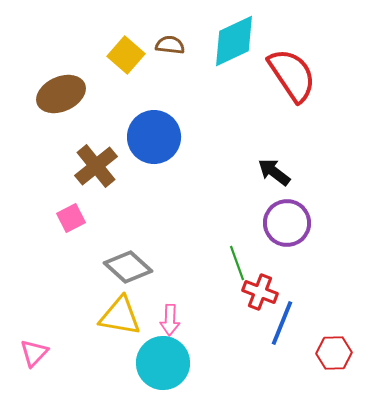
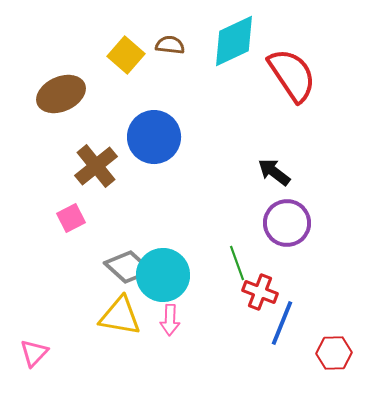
cyan circle: moved 88 px up
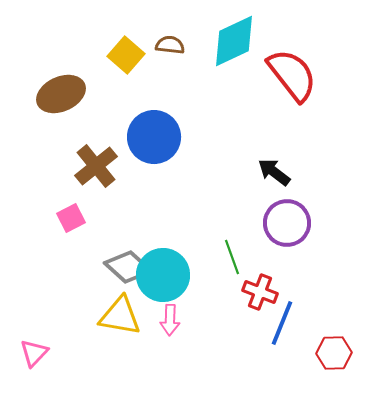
red semicircle: rotated 4 degrees counterclockwise
green line: moved 5 px left, 6 px up
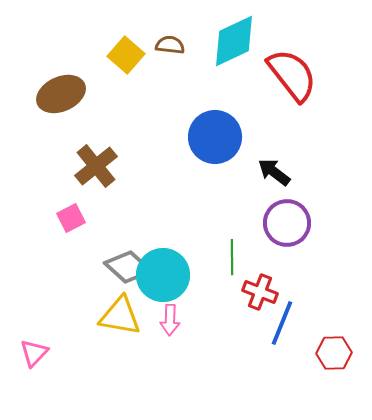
blue circle: moved 61 px right
green line: rotated 20 degrees clockwise
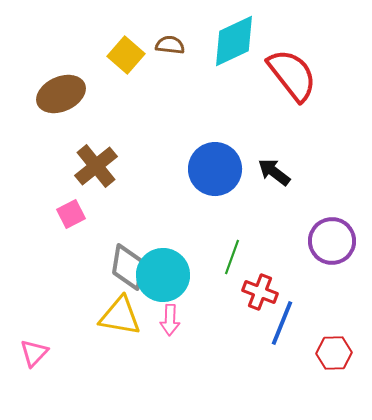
blue circle: moved 32 px down
pink square: moved 4 px up
purple circle: moved 45 px right, 18 px down
green line: rotated 20 degrees clockwise
gray diamond: rotated 57 degrees clockwise
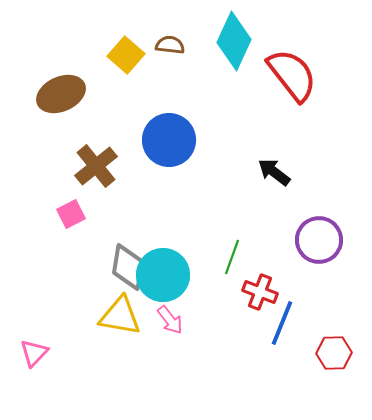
cyan diamond: rotated 40 degrees counterclockwise
blue circle: moved 46 px left, 29 px up
purple circle: moved 13 px left, 1 px up
pink arrow: rotated 40 degrees counterclockwise
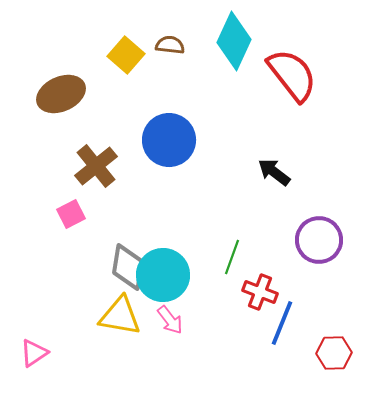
pink triangle: rotated 12 degrees clockwise
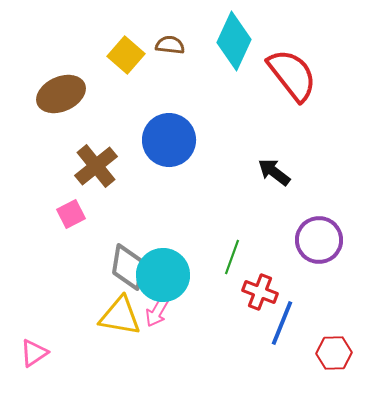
pink arrow: moved 13 px left, 8 px up; rotated 68 degrees clockwise
